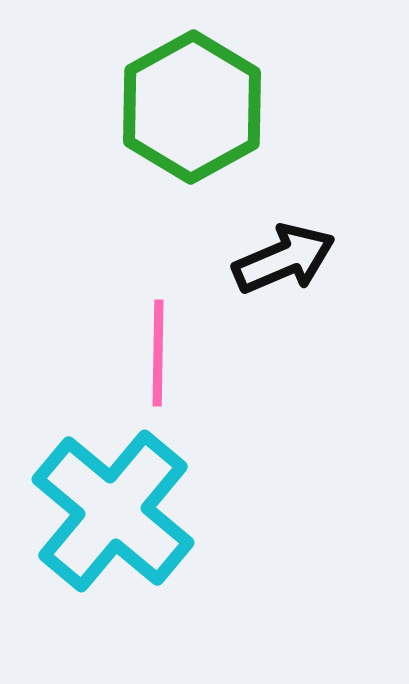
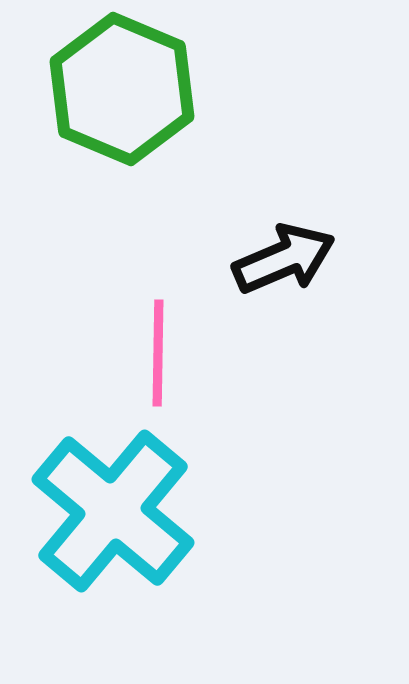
green hexagon: moved 70 px left, 18 px up; rotated 8 degrees counterclockwise
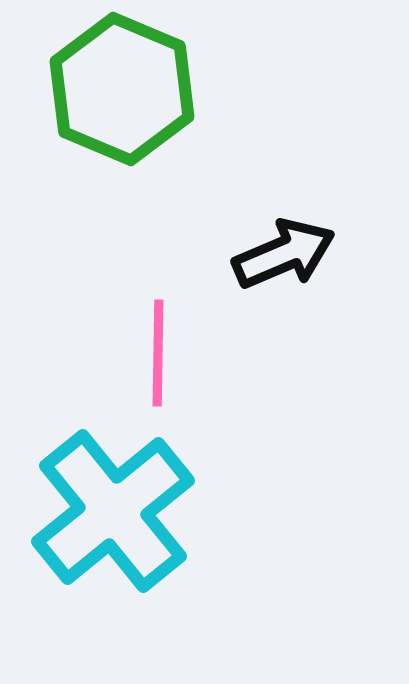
black arrow: moved 5 px up
cyan cross: rotated 11 degrees clockwise
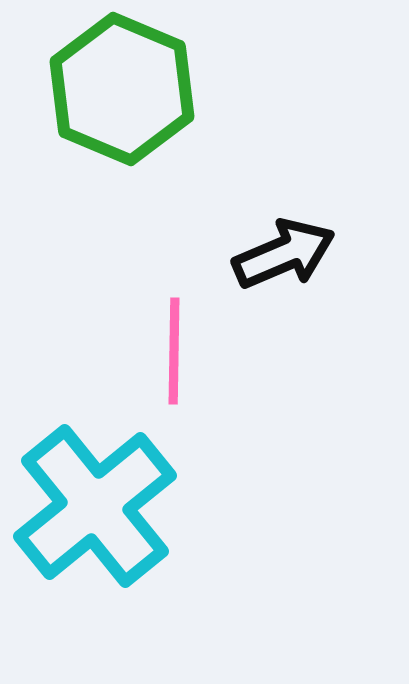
pink line: moved 16 px right, 2 px up
cyan cross: moved 18 px left, 5 px up
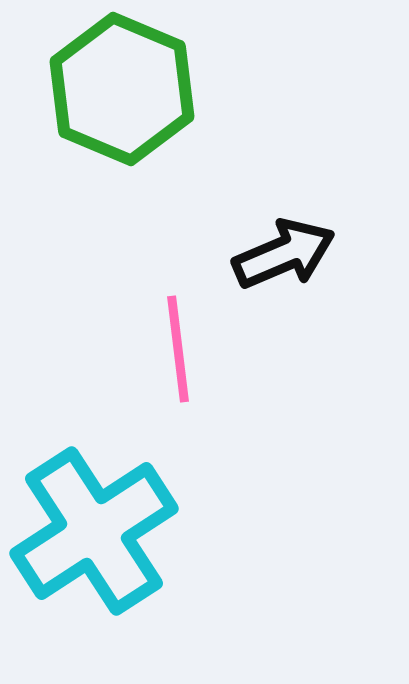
pink line: moved 4 px right, 2 px up; rotated 8 degrees counterclockwise
cyan cross: moved 1 px left, 25 px down; rotated 6 degrees clockwise
